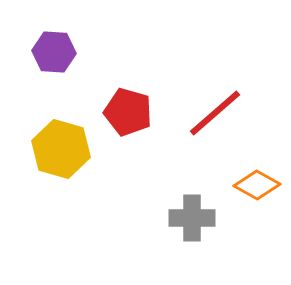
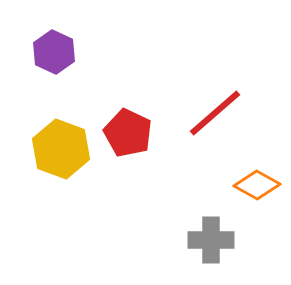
purple hexagon: rotated 21 degrees clockwise
red pentagon: moved 21 px down; rotated 9 degrees clockwise
yellow hexagon: rotated 4 degrees clockwise
gray cross: moved 19 px right, 22 px down
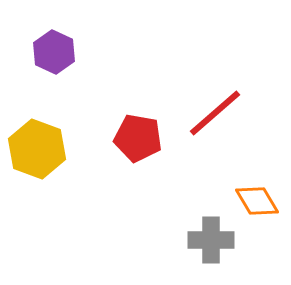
red pentagon: moved 10 px right, 5 px down; rotated 15 degrees counterclockwise
yellow hexagon: moved 24 px left
orange diamond: moved 16 px down; rotated 30 degrees clockwise
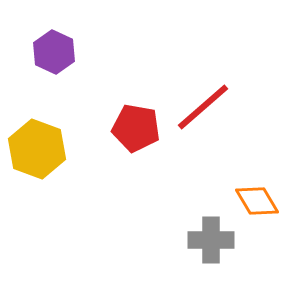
red line: moved 12 px left, 6 px up
red pentagon: moved 2 px left, 10 px up
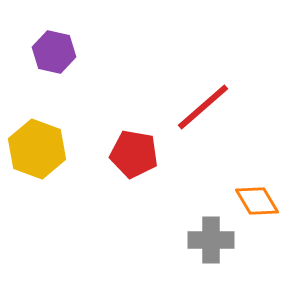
purple hexagon: rotated 12 degrees counterclockwise
red pentagon: moved 2 px left, 26 px down
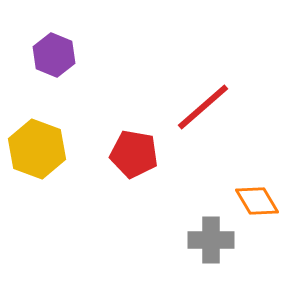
purple hexagon: moved 3 px down; rotated 9 degrees clockwise
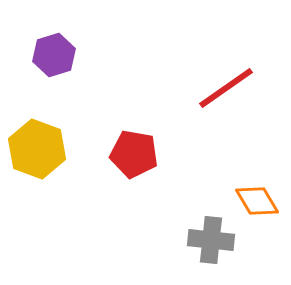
purple hexagon: rotated 21 degrees clockwise
red line: moved 23 px right, 19 px up; rotated 6 degrees clockwise
gray cross: rotated 6 degrees clockwise
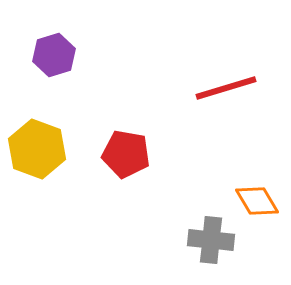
red line: rotated 18 degrees clockwise
red pentagon: moved 8 px left
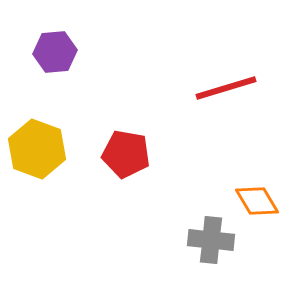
purple hexagon: moved 1 px right, 3 px up; rotated 12 degrees clockwise
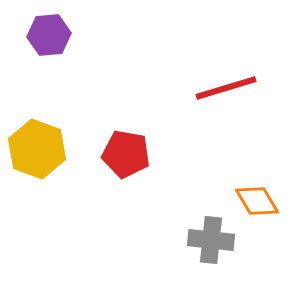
purple hexagon: moved 6 px left, 17 px up
